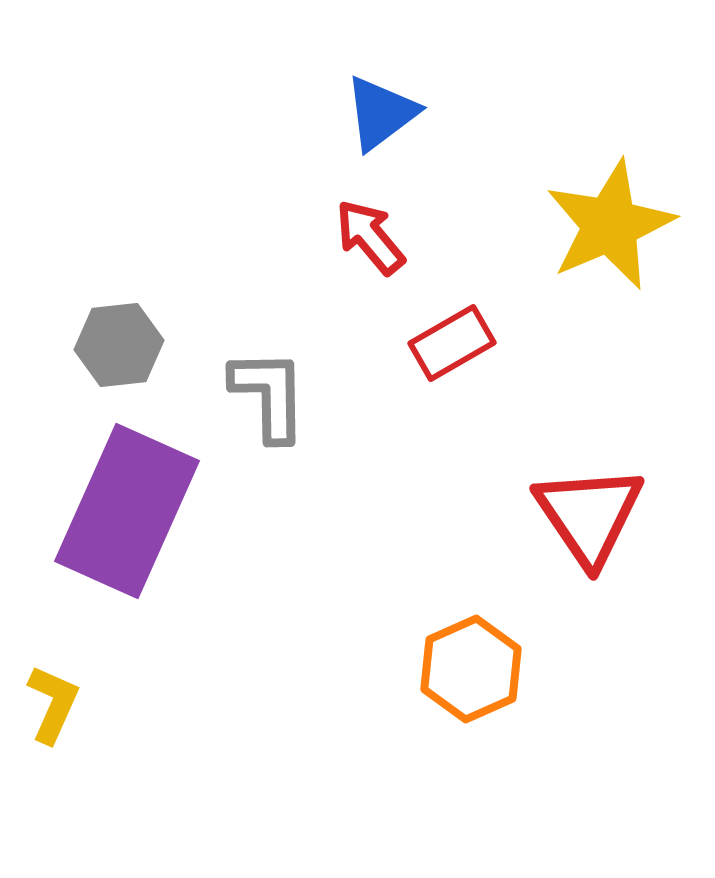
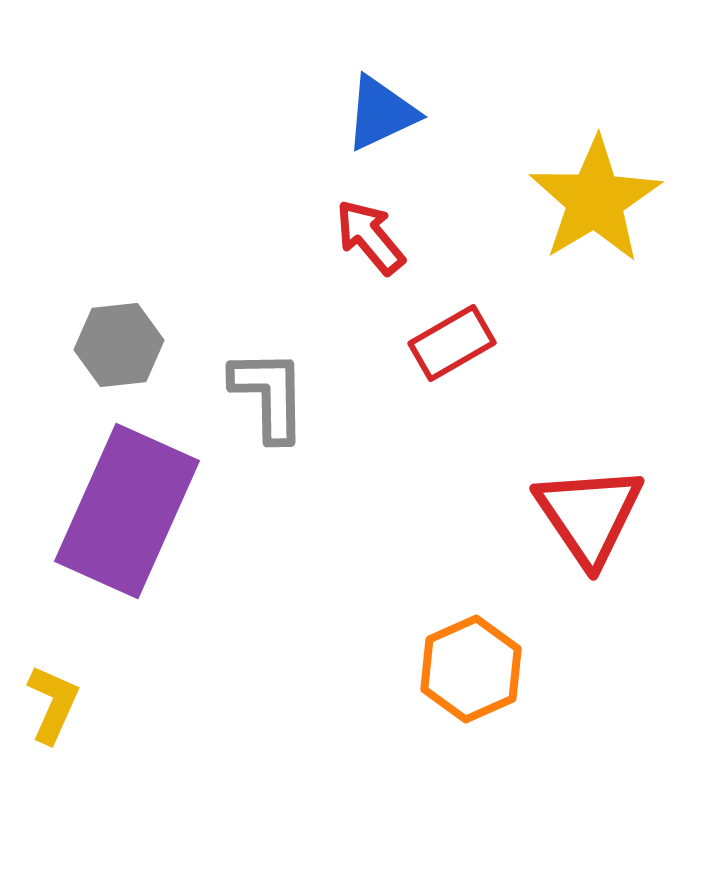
blue triangle: rotated 12 degrees clockwise
yellow star: moved 15 px left, 25 px up; rotated 8 degrees counterclockwise
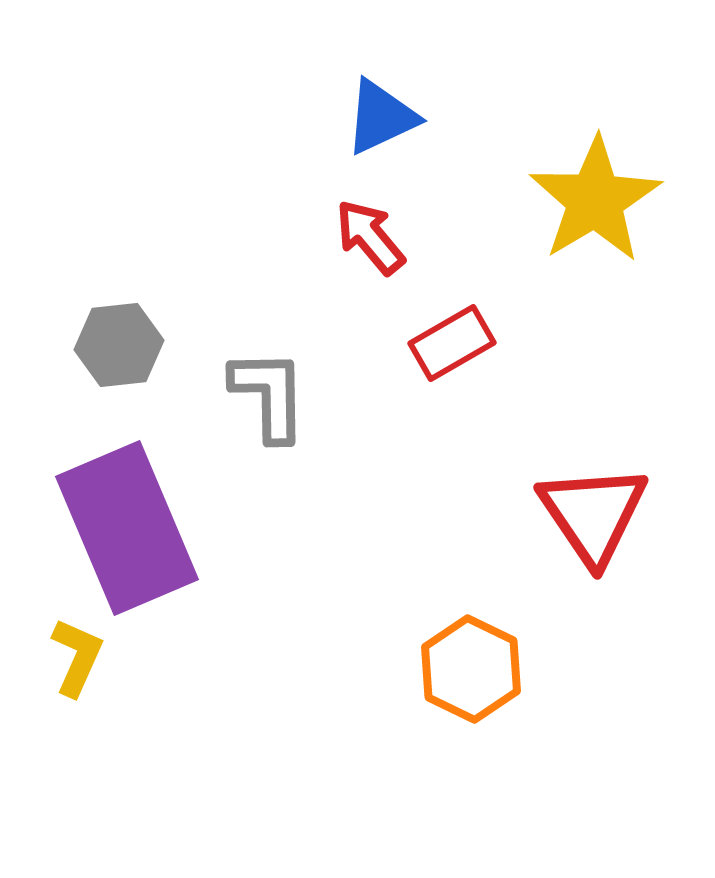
blue triangle: moved 4 px down
purple rectangle: moved 17 px down; rotated 47 degrees counterclockwise
red triangle: moved 4 px right, 1 px up
orange hexagon: rotated 10 degrees counterclockwise
yellow L-shape: moved 24 px right, 47 px up
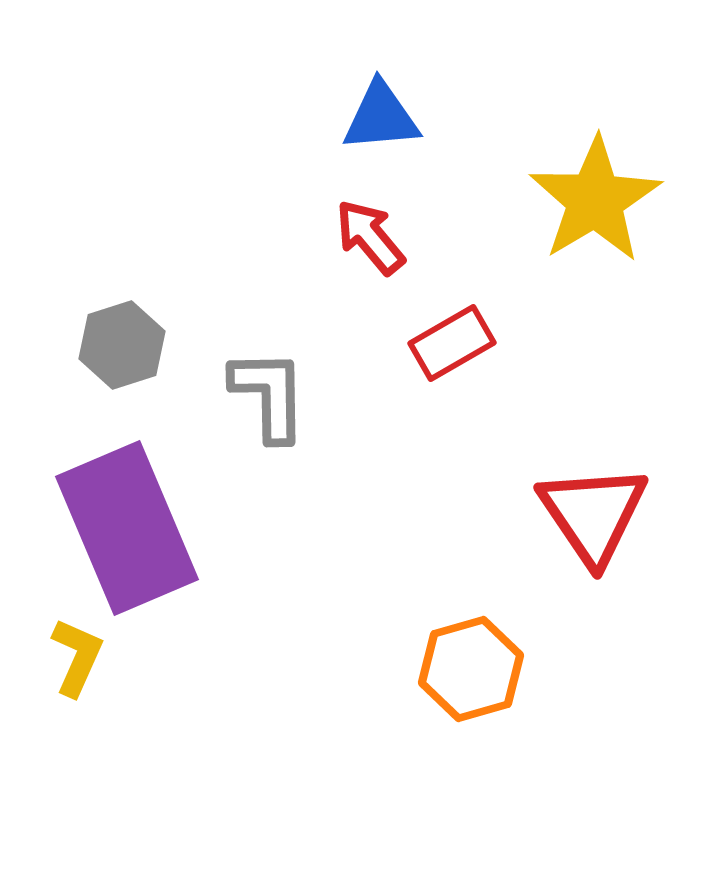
blue triangle: rotated 20 degrees clockwise
gray hexagon: moved 3 px right; rotated 12 degrees counterclockwise
orange hexagon: rotated 18 degrees clockwise
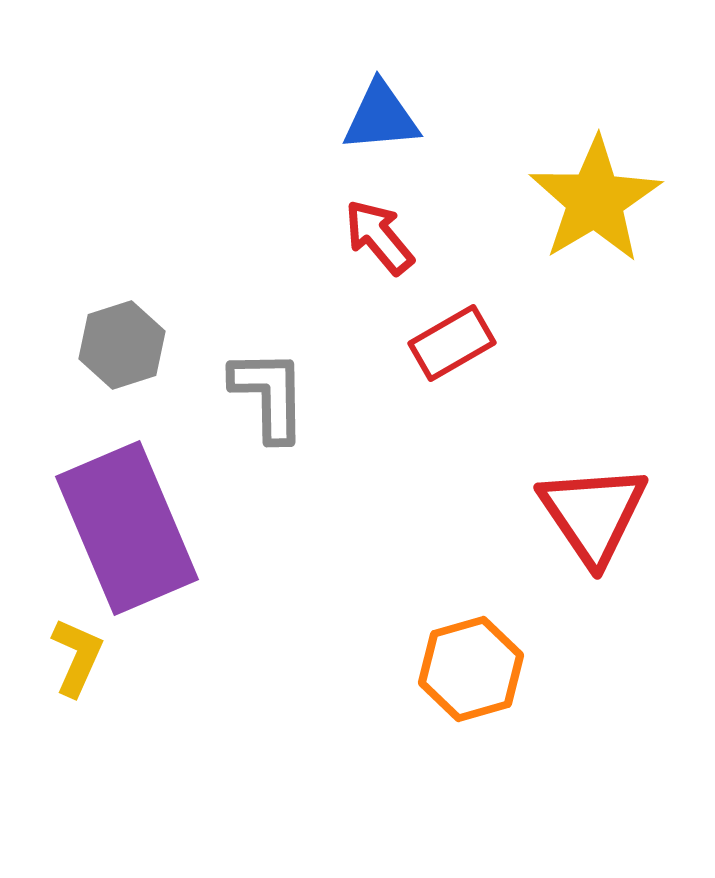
red arrow: moved 9 px right
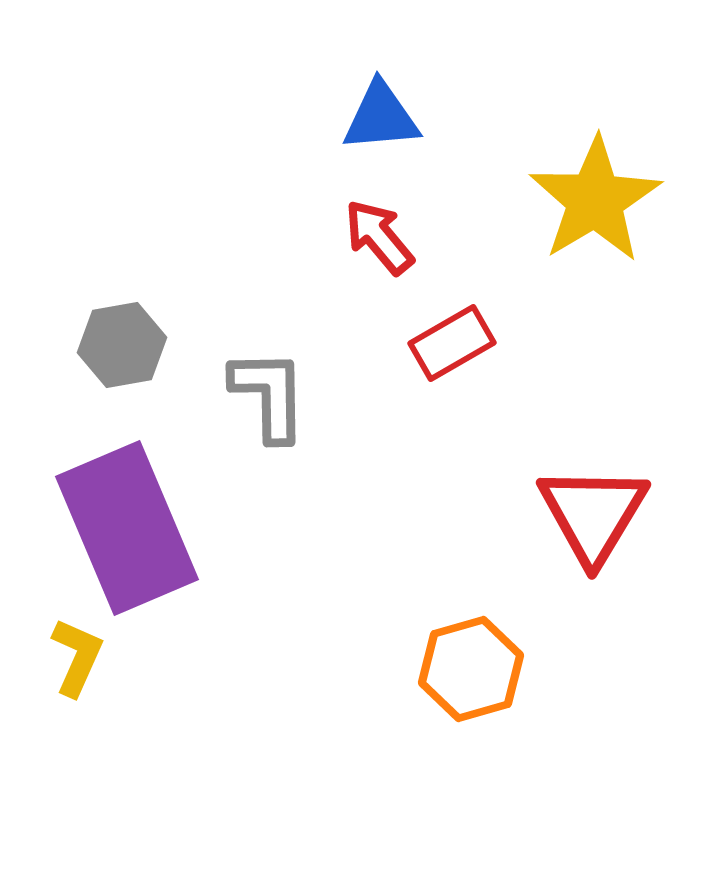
gray hexagon: rotated 8 degrees clockwise
red triangle: rotated 5 degrees clockwise
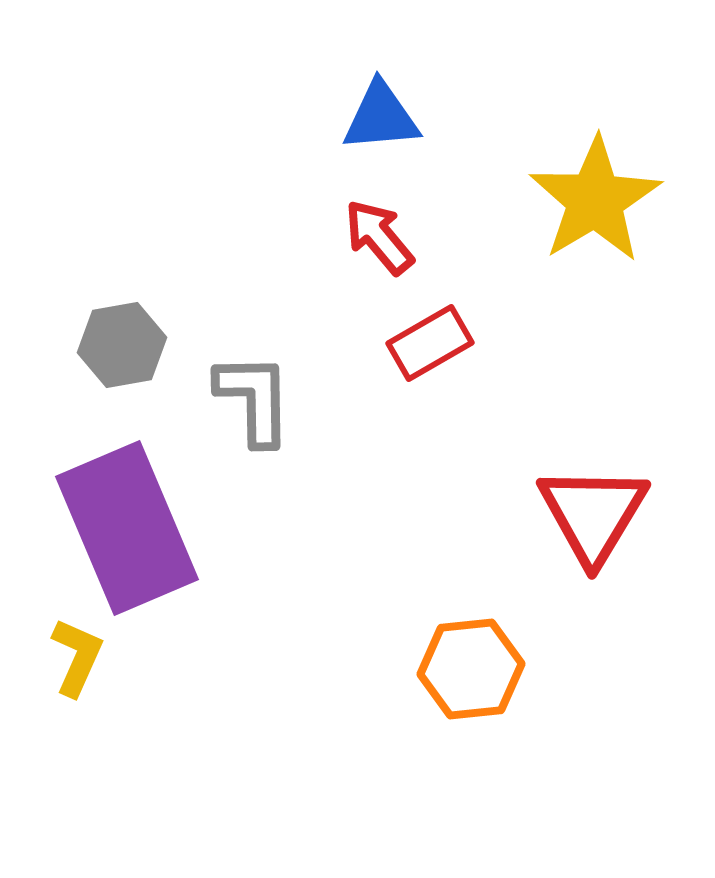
red rectangle: moved 22 px left
gray L-shape: moved 15 px left, 4 px down
orange hexagon: rotated 10 degrees clockwise
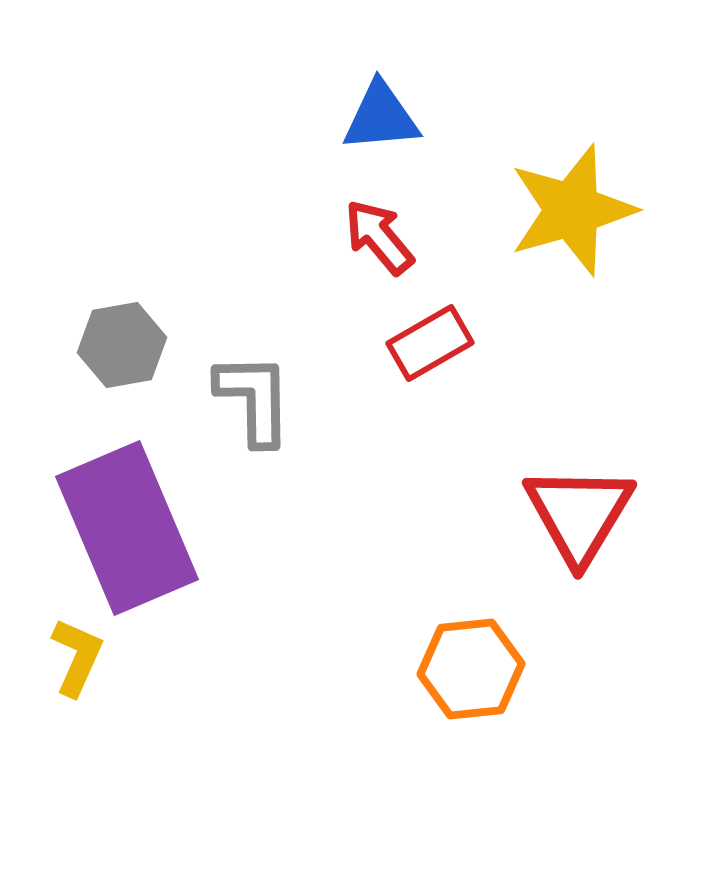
yellow star: moved 23 px left, 10 px down; rotated 15 degrees clockwise
red triangle: moved 14 px left
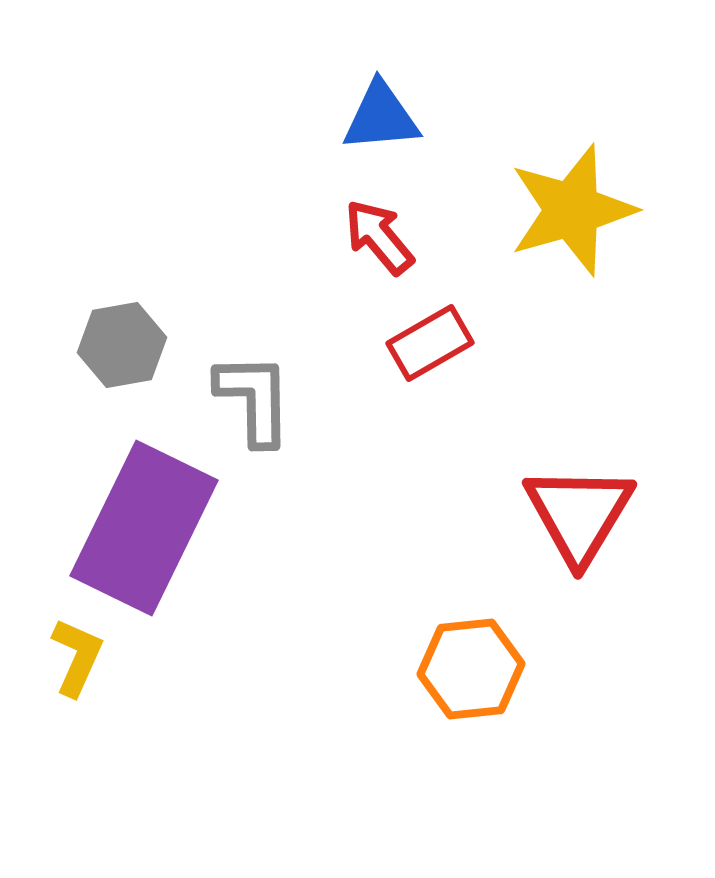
purple rectangle: moved 17 px right; rotated 49 degrees clockwise
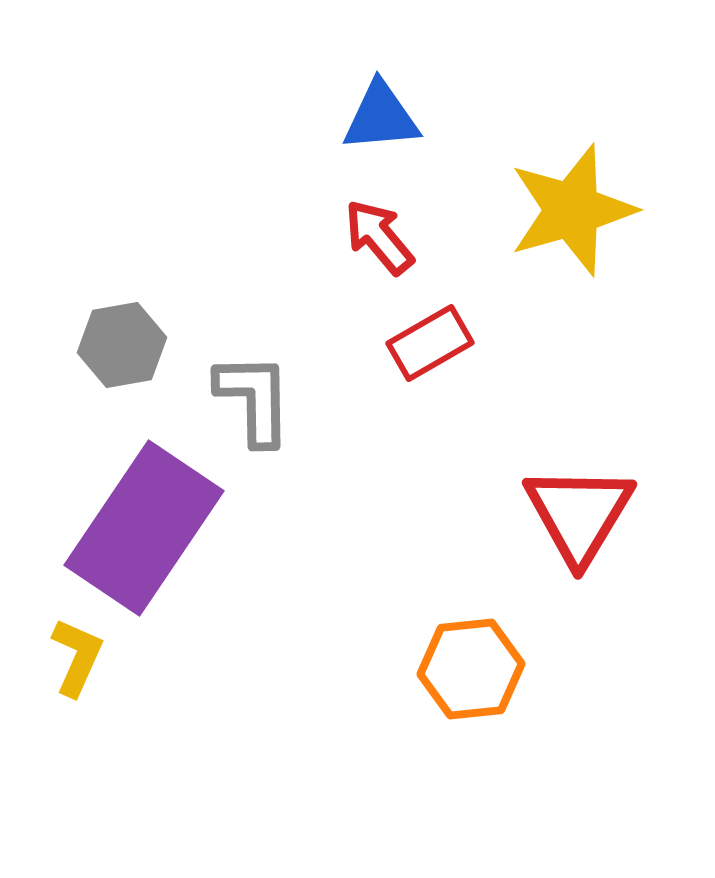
purple rectangle: rotated 8 degrees clockwise
